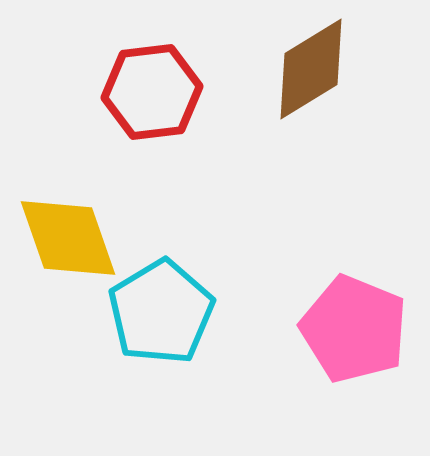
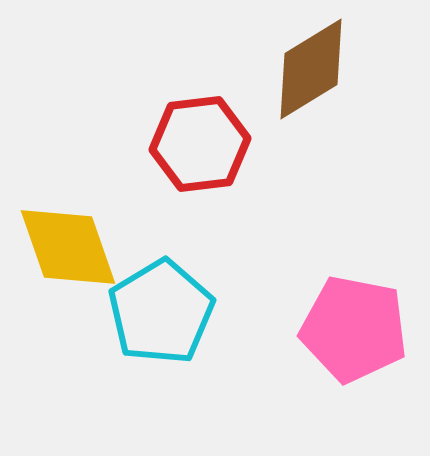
red hexagon: moved 48 px right, 52 px down
yellow diamond: moved 9 px down
pink pentagon: rotated 11 degrees counterclockwise
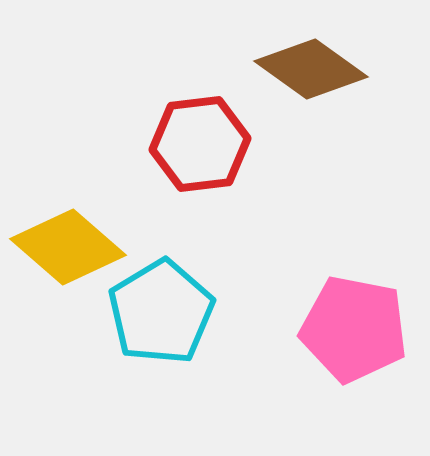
brown diamond: rotated 67 degrees clockwise
yellow diamond: rotated 30 degrees counterclockwise
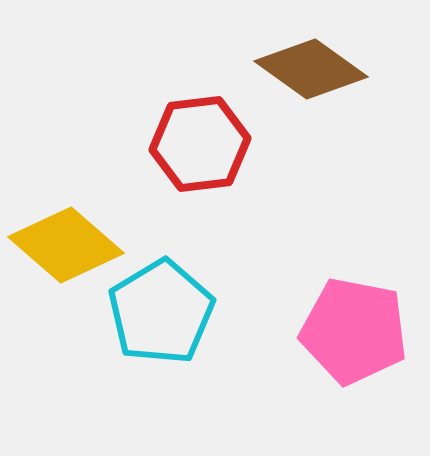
yellow diamond: moved 2 px left, 2 px up
pink pentagon: moved 2 px down
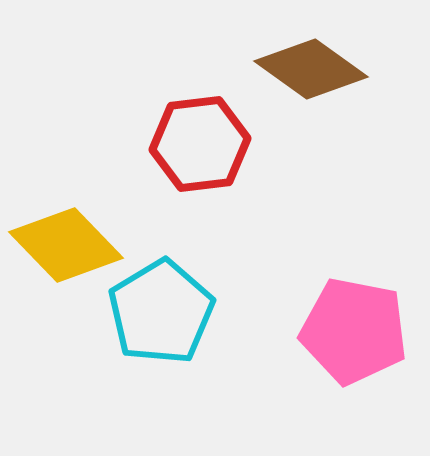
yellow diamond: rotated 5 degrees clockwise
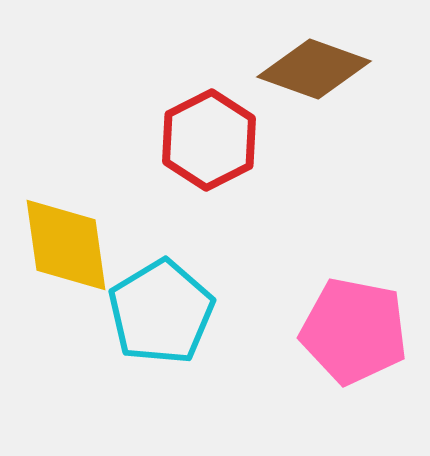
brown diamond: moved 3 px right; rotated 16 degrees counterclockwise
red hexagon: moved 9 px right, 4 px up; rotated 20 degrees counterclockwise
yellow diamond: rotated 36 degrees clockwise
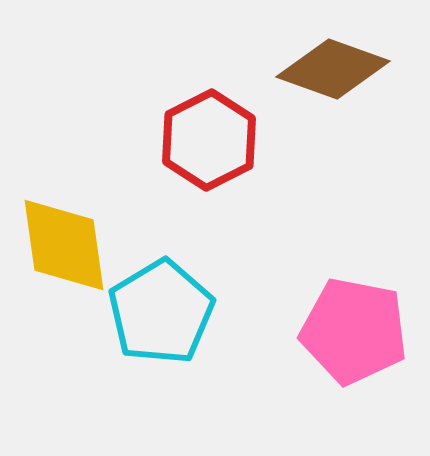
brown diamond: moved 19 px right
yellow diamond: moved 2 px left
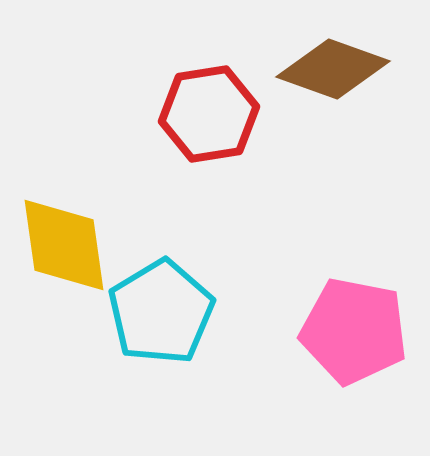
red hexagon: moved 26 px up; rotated 18 degrees clockwise
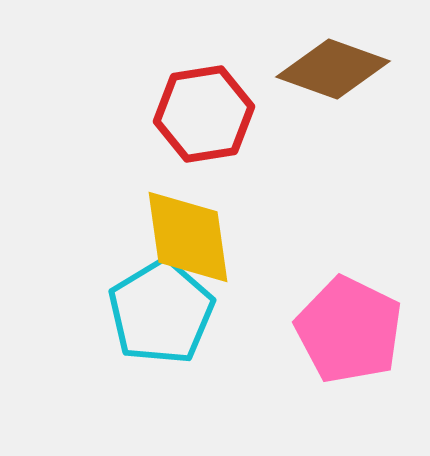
red hexagon: moved 5 px left
yellow diamond: moved 124 px right, 8 px up
pink pentagon: moved 5 px left, 1 px up; rotated 15 degrees clockwise
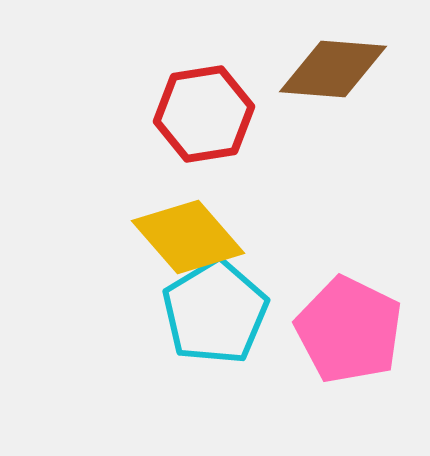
brown diamond: rotated 15 degrees counterclockwise
yellow diamond: rotated 33 degrees counterclockwise
cyan pentagon: moved 54 px right
